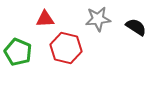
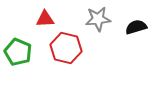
black semicircle: rotated 50 degrees counterclockwise
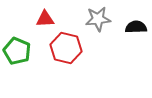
black semicircle: rotated 15 degrees clockwise
green pentagon: moved 1 px left, 1 px up
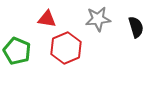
red triangle: moved 2 px right; rotated 12 degrees clockwise
black semicircle: rotated 75 degrees clockwise
red hexagon: rotated 24 degrees clockwise
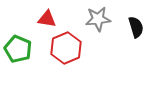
green pentagon: moved 1 px right, 2 px up
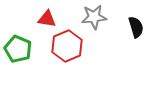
gray star: moved 4 px left, 2 px up
red hexagon: moved 1 px right, 2 px up
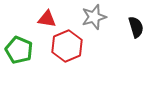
gray star: rotated 10 degrees counterclockwise
green pentagon: moved 1 px right, 1 px down
